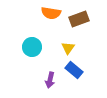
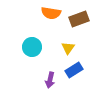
blue rectangle: rotated 72 degrees counterclockwise
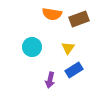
orange semicircle: moved 1 px right, 1 px down
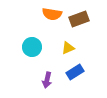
yellow triangle: rotated 32 degrees clockwise
blue rectangle: moved 1 px right, 2 px down
purple arrow: moved 3 px left
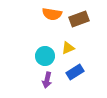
cyan circle: moved 13 px right, 9 px down
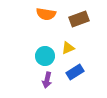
orange semicircle: moved 6 px left
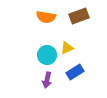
orange semicircle: moved 3 px down
brown rectangle: moved 3 px up
yellow triangle: moved 1 px left
cyan circle: moved 2 px right, 1 px up
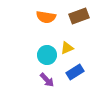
purple arrow: rotated 56 degrees counterclockwise
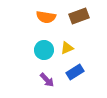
cyan circle: moved 3 px left, 5 px up
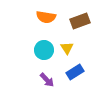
brown rectangle: moved 1 px right, 5 px down
yellow triangle: rotated 40 degrees counterclockwise
